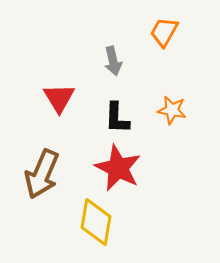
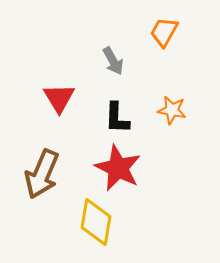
gray arrow: rotated 16 degrees counterclockwise
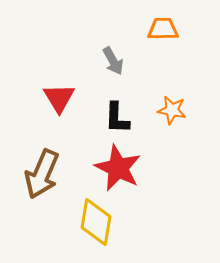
orange trapezoid: moved 1 px left, 3 px up; rotated 60 degrees clockwise
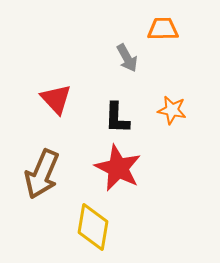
gray arrow: moved 14 px right, 3 px up
red triangle: moved 3 px left, 1 px down; rotated 12 degrees counterclockwise
yellow diamond: moved 3 px left, 5 px down
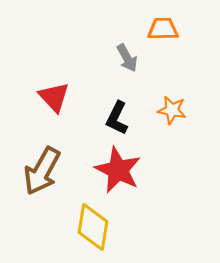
red triangle: moved 2 px left, 2 px up
black L-shape: rotated 24 degrees clockwise
red star: moved 2 px down
brown arrow: moved 3 px up; rotated 6 degrees clockwise
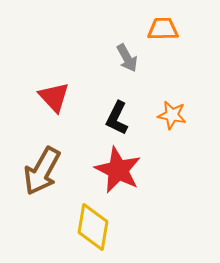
orange star: moved 5 px down
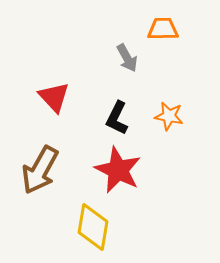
orange star: moved 3 px left, 1 px down
brown arrow: moved 2 px left, 1 px up
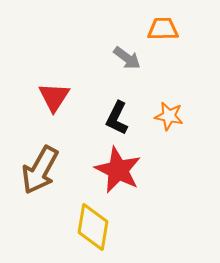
gray arrow: rotated 24 degrees counterclockwise
red triangle: rotated 16 degrees clockwise
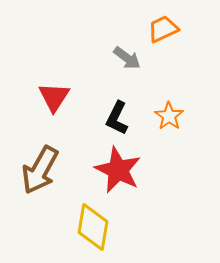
orange trapezoid: rotated 24 degrees counterclockwise
orange star: rotated 24 degrees clockwise
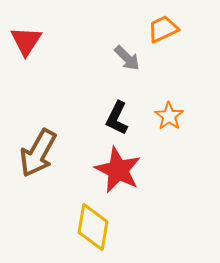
gray arrow: rotated 8 degrees clockwise
red triangle: moved 28 px left, 56 px up
brown arrow: moved 2 px left, 17 px up
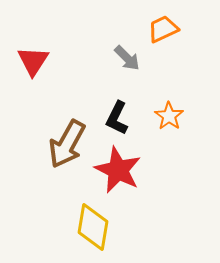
red triangle: moved 7 px right, 20 px down
brown arrow: moved 29 px right, 9 px up
